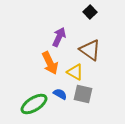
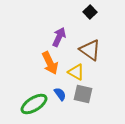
yellow triangle: moved 1 px right
blue semicircle: rotated 24 degrees clockwise
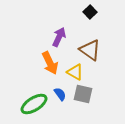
yellow triangle: moved 1 px left
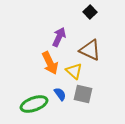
brown triangle: rotated 10 degrees counterclockwise
yellow triangle: moved 1 px left, 1 px up; rotated 12 degrees clockwise
green ellipse: rotated 12 degrees clockwise
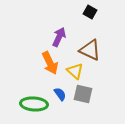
black square: rotated 16 degrees counterclockwise
yellow triangle: moved 1 px right
green ellipse: rotated 24 degrees clockwise
